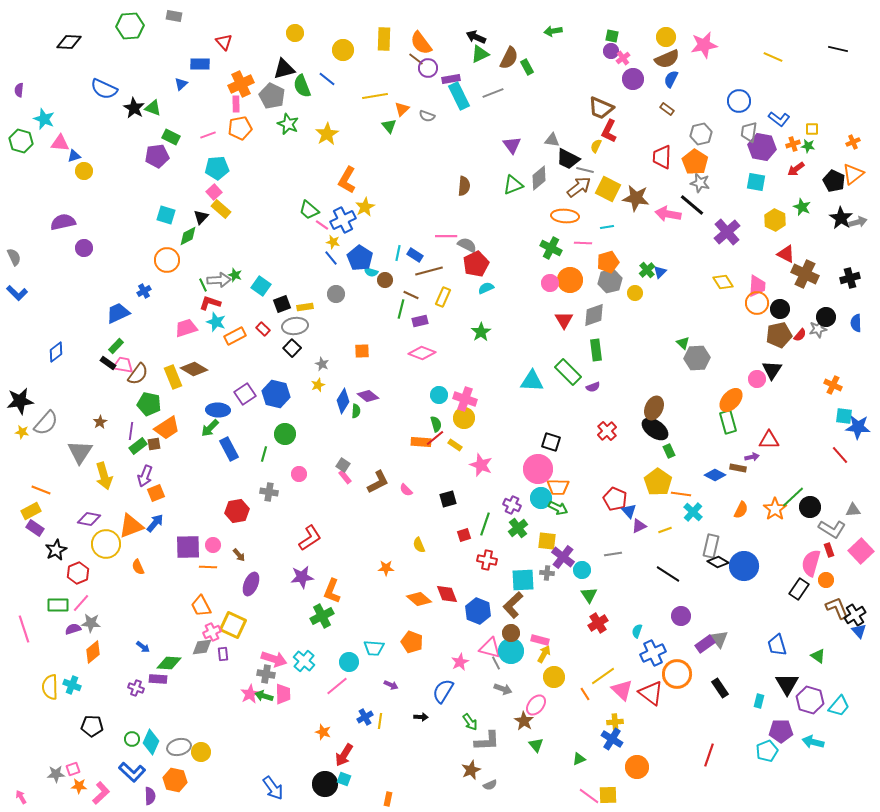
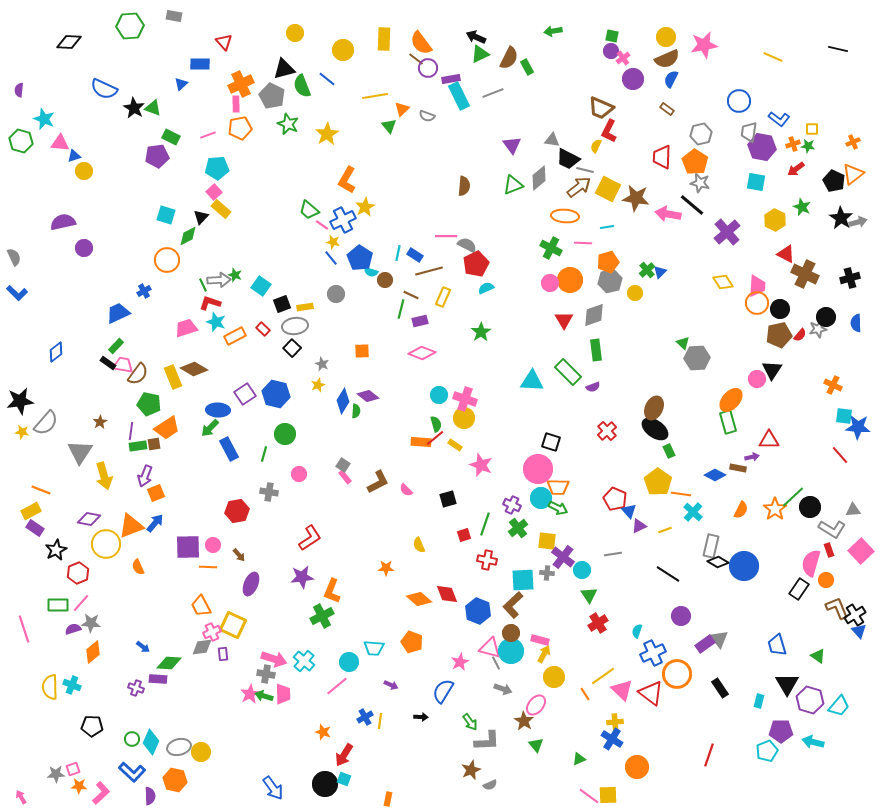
green rectangle at (138, 446): rotated 30 degrees clockwise
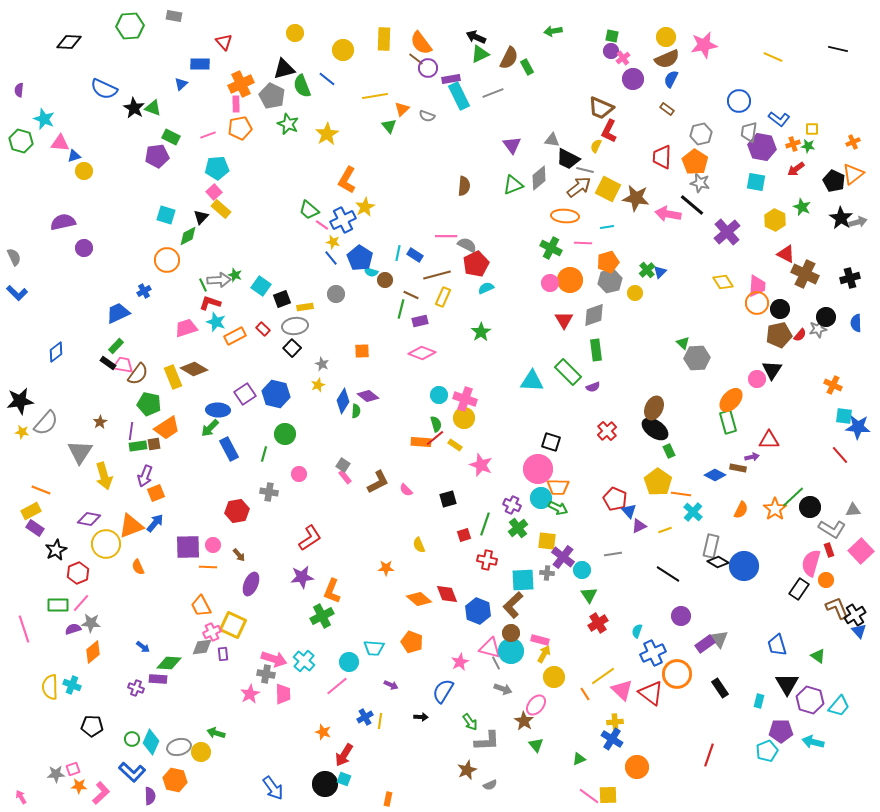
brown line at (429, 271): moved 8 px right, 4 px down
black square at (282, 304): moved 5 px up
green arrow at (264, 696): moved 48 px left, 37 px down
brown star at (471, 770): moved 4 px left
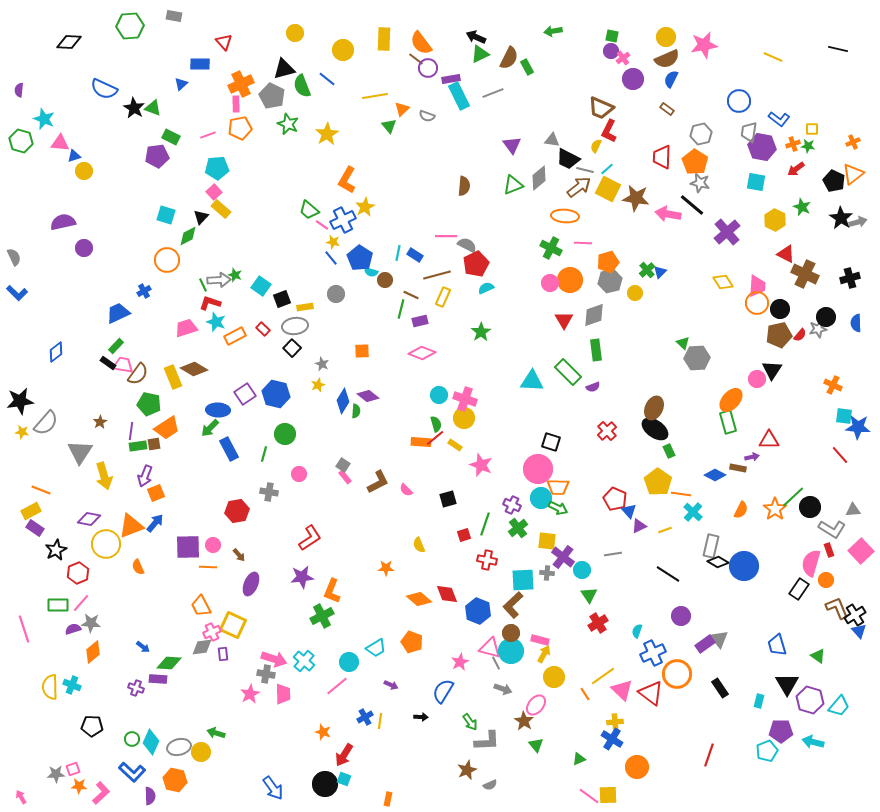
cyan line at (607, 227): moved 58 px up; rotated 32 degrees counterclockwise
cyan trapezoid at (374, 648): moved 2 px right; rotated 35 degrees counterclockwise
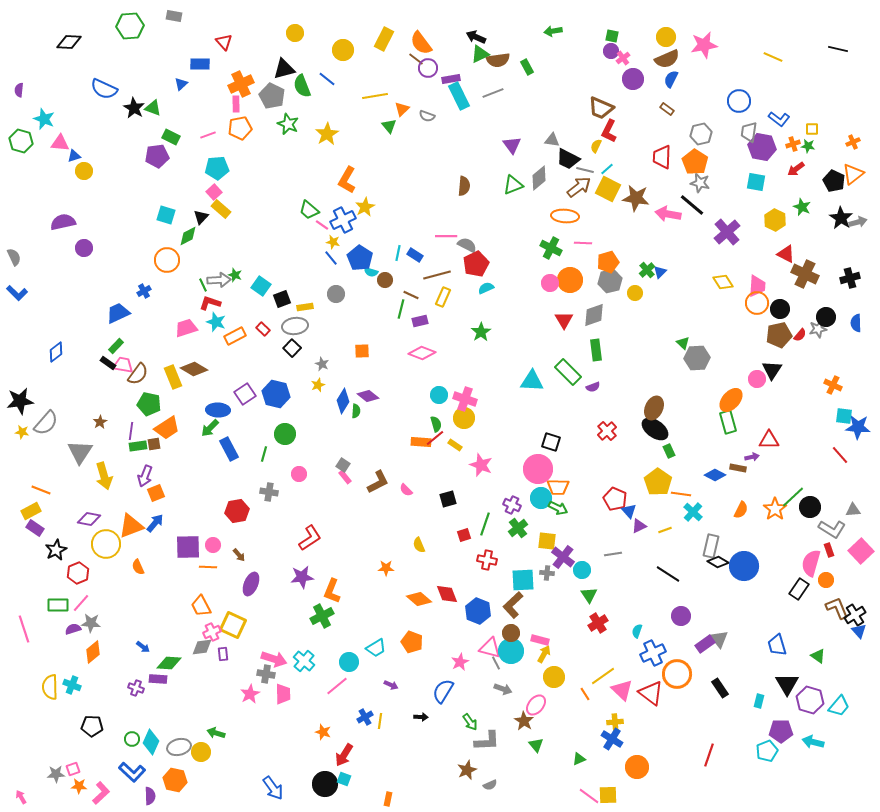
yellow rectangle at (384, 39): rotated 25 degrees clockwise
brown semicircle at (509, 58): moved 11 px left, 2 px down; rotated 55 degrees clockwise
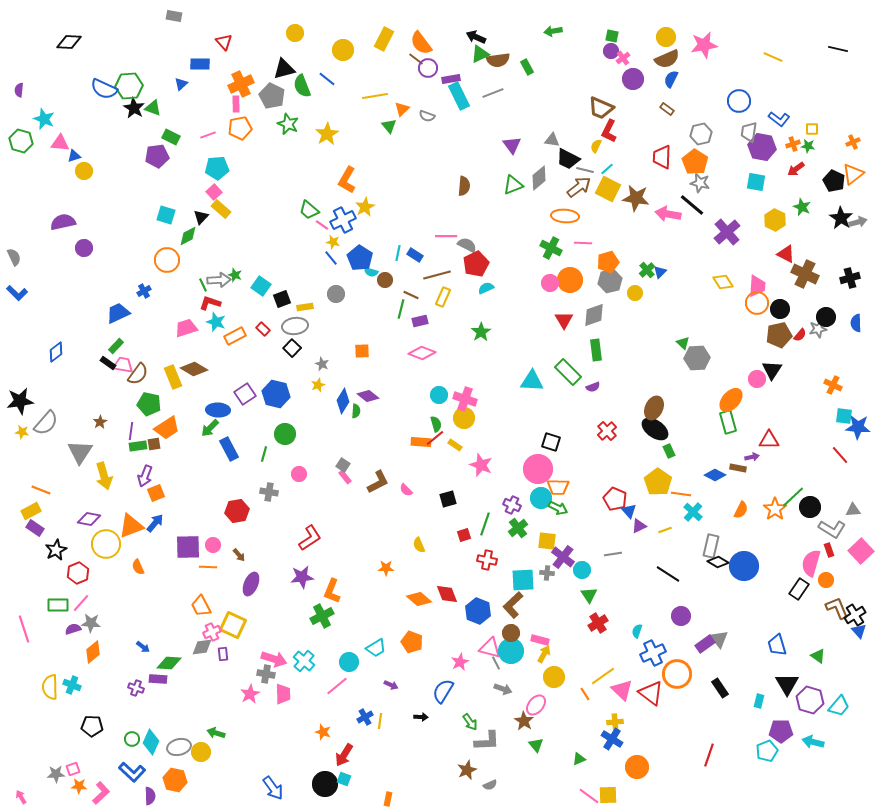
green hexagon at (130, 26): moved 1 px left, 60 px down
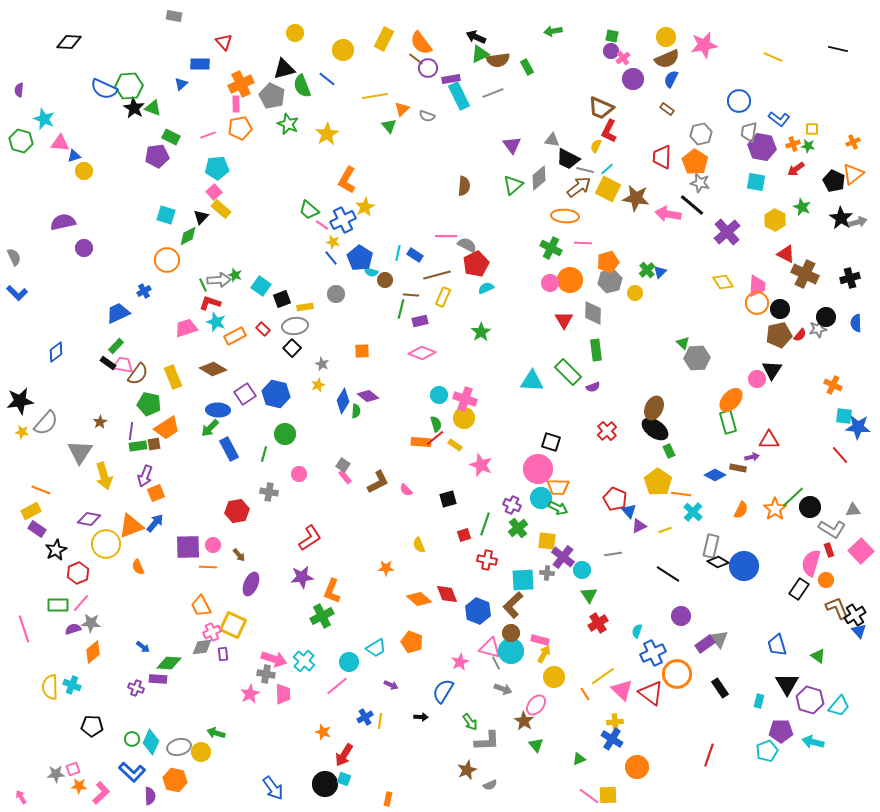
green triangle at (513, 185): rotated 20 degrees counterclockwise
brown line at (411, 295): rotated 21 degrees counterclockwise
gray diamond at (594, 315): moved 1 px left, 2 px up; rotated 70 degrees counterclockwise
brown diamond at (194, 369): moved 19 px right
purple rectangle at (35, 528): moved 2 px right, 1 px down
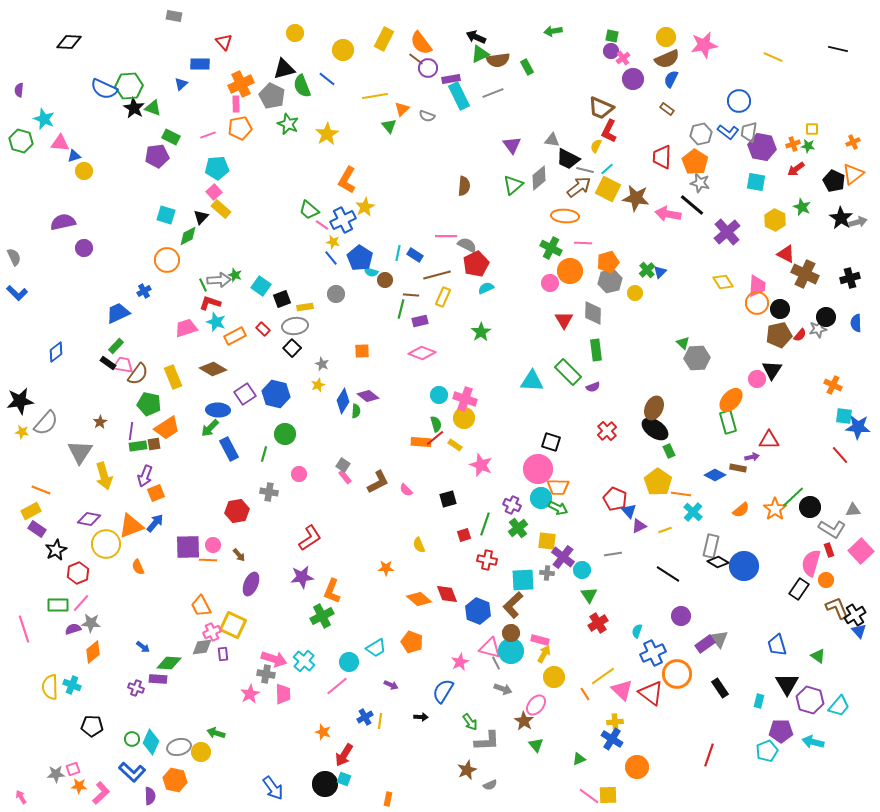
blue L-shape at (779, 119): moved 51 px left, 13 px down
orange circle at (570, 280): moved 9 px up
orange semicircle at (741, 510): rotated 24 degrees clockwise
orange line at (208, 567): moved 7 px up
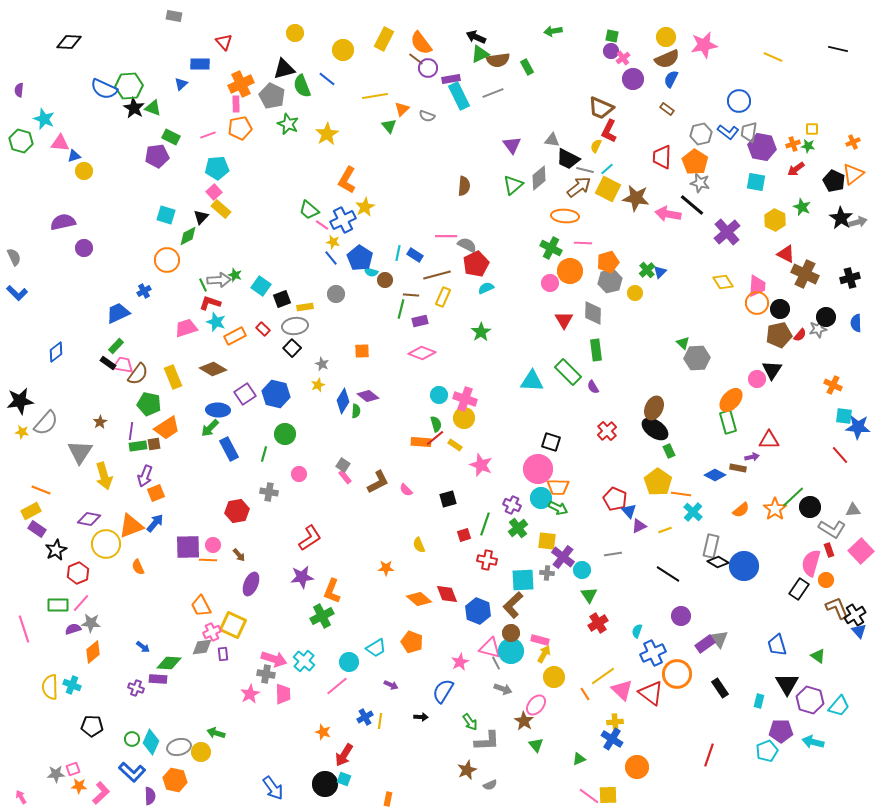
purple semicircle at (593, 387): rotated 80 degrees clockwise
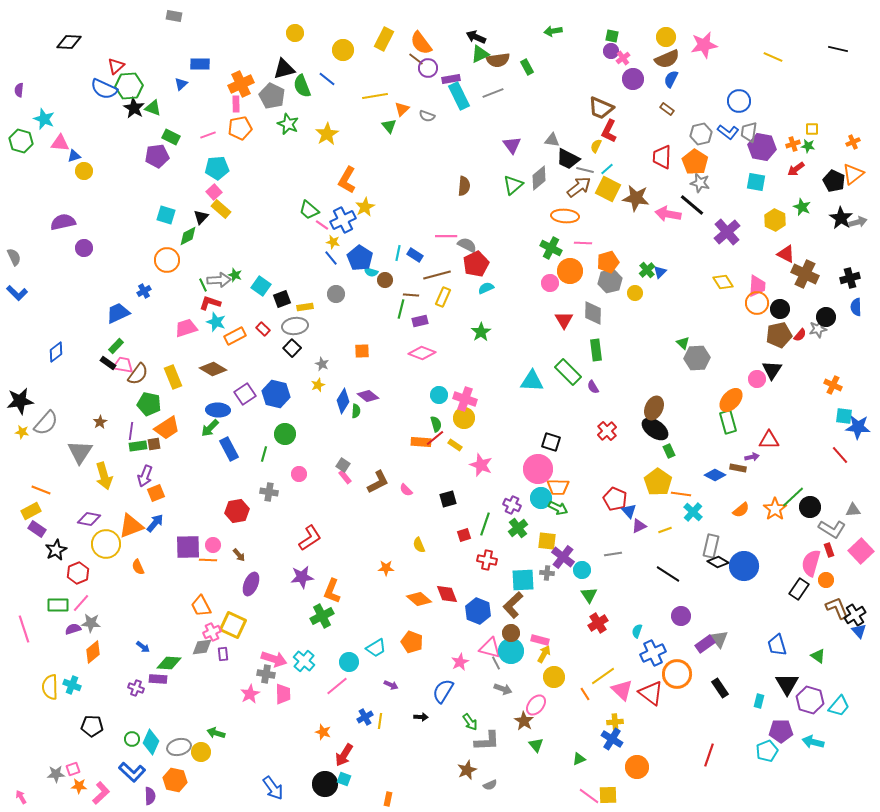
red triangle at (224, 42): moved 108 px left, 24 px down; rotated 30 degrees clockwise
blue semicircle at (856, 323): moved 16 px up
